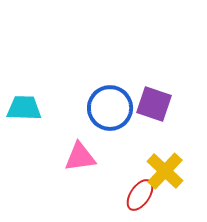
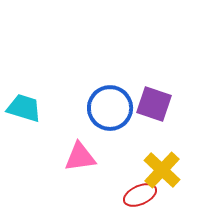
cyan trapezoid: rotated 15 degrees clockwise
yellow cross: moved 3 px left, 1 px up
red ellipse: rotated 32 degrees clockwise
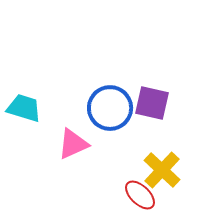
purple square: moved 2 px left, 1 px up; rotated 6 degrees counterclockwise
pink triangle: moved 7 px left, 13 px up; rotated 16 degrees counterclockwise
red ellipse: rotated 68 degrees clockwise
